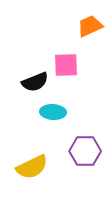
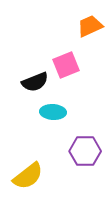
pink square: rotated 20 degrees counterclockwise
yellow semicircle: moved 4 px left, 9 px down; rotated 12 degrees counterclockwise
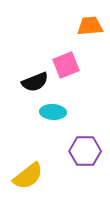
orange trapezoid: rotated 20 degrees clockwise
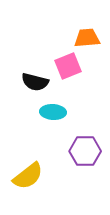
orange trapezoid: moved 3 px left, 12 px down
pink square: moved 2 px right, 1 px down
black semicircle: rotated 36 degrees clockwise
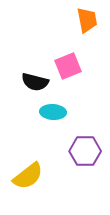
orange trapezoid: moved 18 px up; rotated 84 degrees clockwise
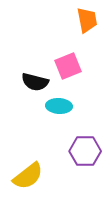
cyan ellipse: moved 6 px right, 6 px up
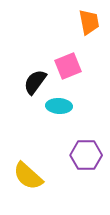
orange trapezoid: moved 2 px right, 2 px down
black semicircle: rotated 112 degrees clockwise
purple hexagon: moved 1 px right, 4 px down
yellow semicircle: rotated 80 degrees clockwise
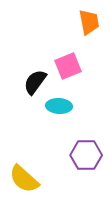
yellow semicircle: moved 4 px left, 3 px down
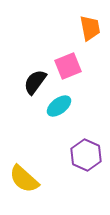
orange trapezoid: moved 1 px right, 6 px down
cyan ellipse: rotated 40 degrees counterclockwise
purple hexagon: rotated 24 degrees clockwise
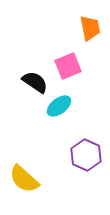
black semicircle: rotated 88 degrees clockwise
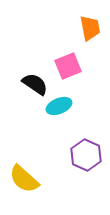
black semicircle: moved 2 px down
cyan ellipse: rotated 15 degrees clockwise
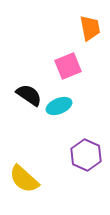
black semicircle: moved 6 px left, 11 px down
